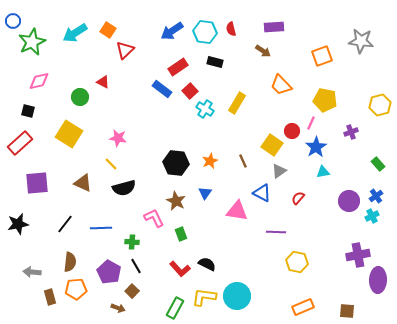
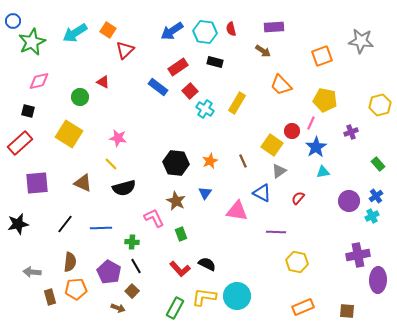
blue rectangle at (162, 89): moved 4 px left, 2 px up
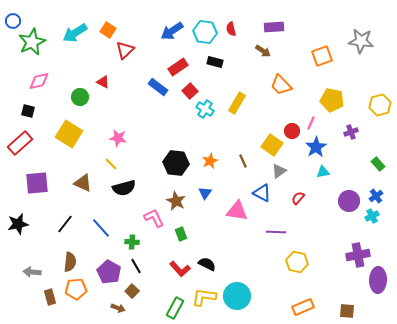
yellow pentagon at (325, 100): moved 7 px right
blue line at (101, 228): rotated 50 degrees clockwise
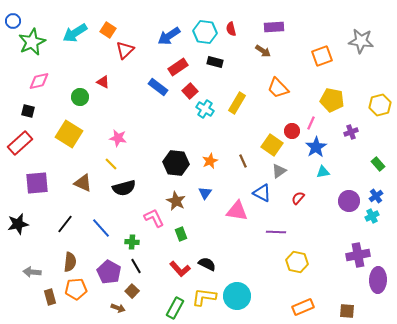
blue arrow at (172, 31): moved 3 px left, 5 px down
orange trapezoid at (281, 85): moved 3 px left, 3 px down
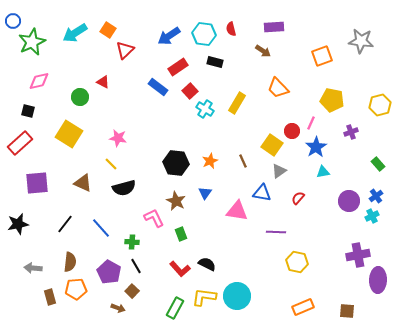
cyan hexagon at (205, 32): moved 1 px left, 2 px down
blue triangle at (262, 193): rotated 18 degrees counterclockwise
gray arrow at (32, 272): moved 1 px right, 4 px up
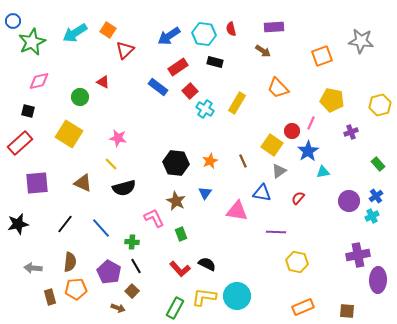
blue star at (316, 147): moved 8 px left, 4 px down
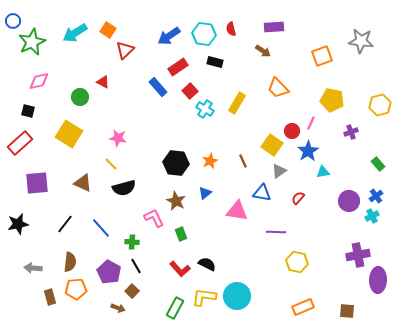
blue rectangle at (158, 87): rotated 12 degrees clockwise
blue triangle at (205, 193): rotated 16 degrees clockwise
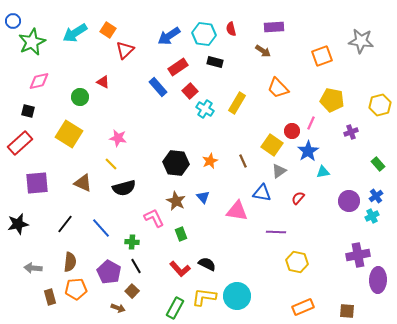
blue triangle at (205, 193): moved 2 px left, 4 px down; rotated 32 degrees counterclockwise
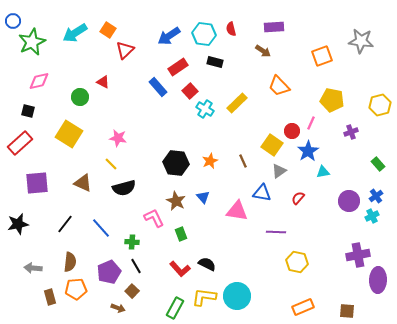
orange trapezoid at (278, 88): moved 1 px right, 2 px up
yellow rectangle at (237, 103): rotated 15 degrees clockwise
purple pentagon at (109, 272): rotated 20 degrees clockwise
